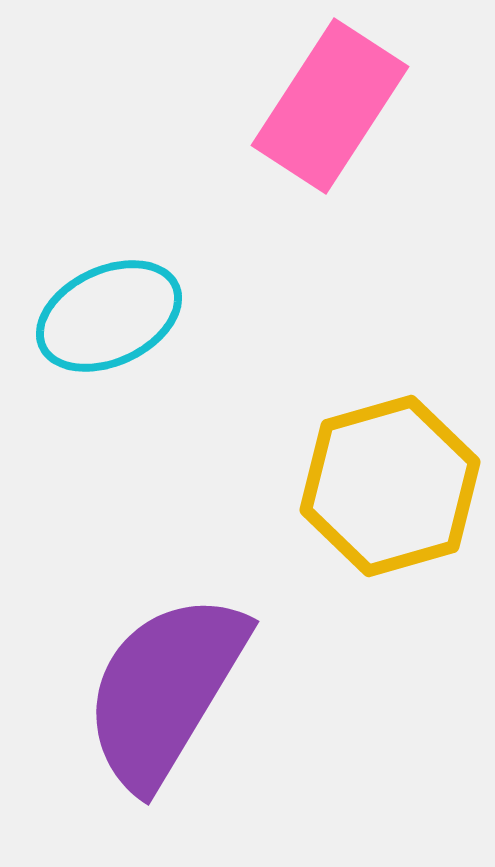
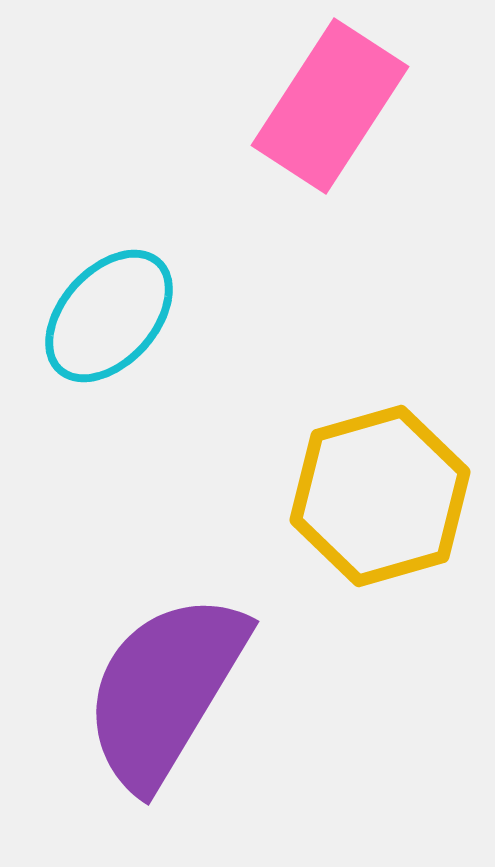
cyan ellipse: rotated 23 degrees counterclockwise
yellow hexagon: moved 10 px left, 10 px down
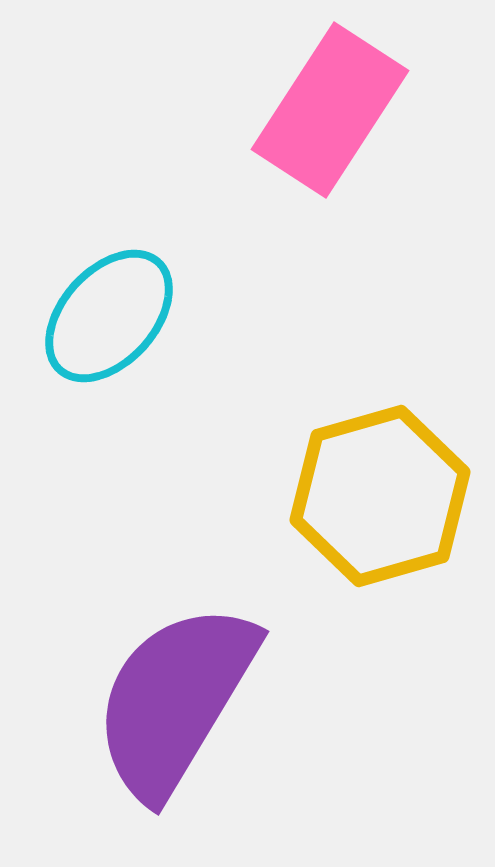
pink rectangle: moved 4 px down
purple semicircle: moved 10 px right, 10 px down
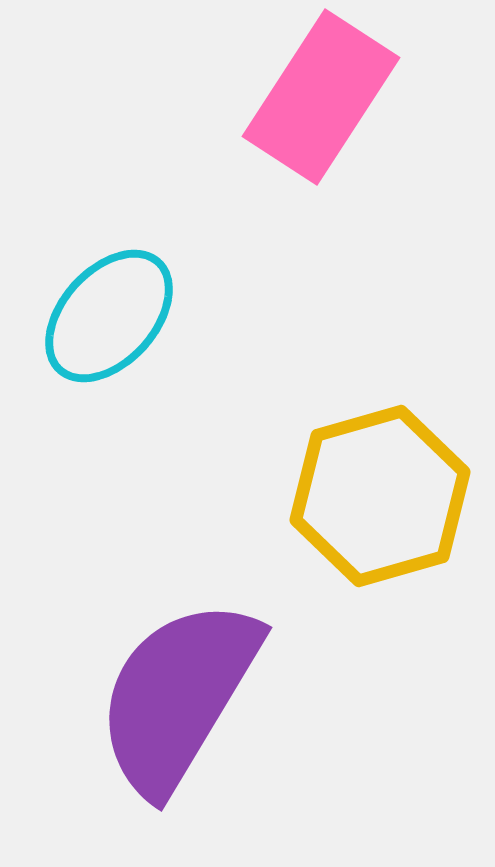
pink rectangle: moved 9 px left, 13 px up
purple semicircle: moved 3 px right, 4 px up
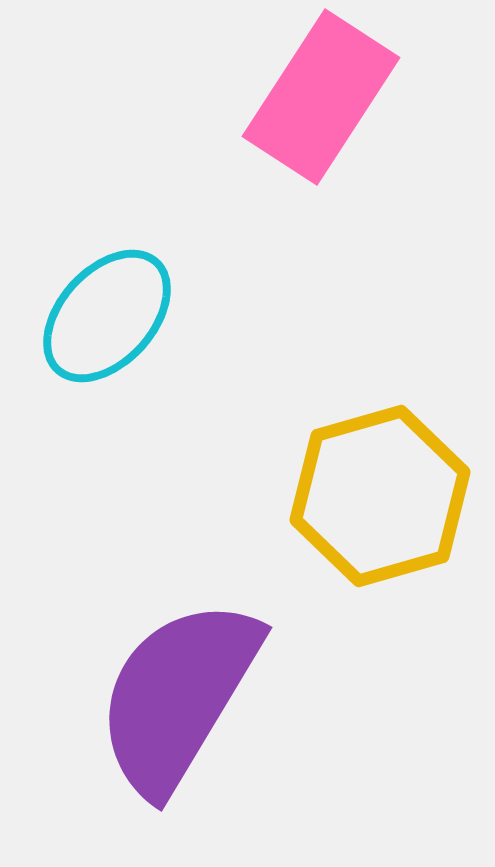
cyan ellipse: moved 2 px left
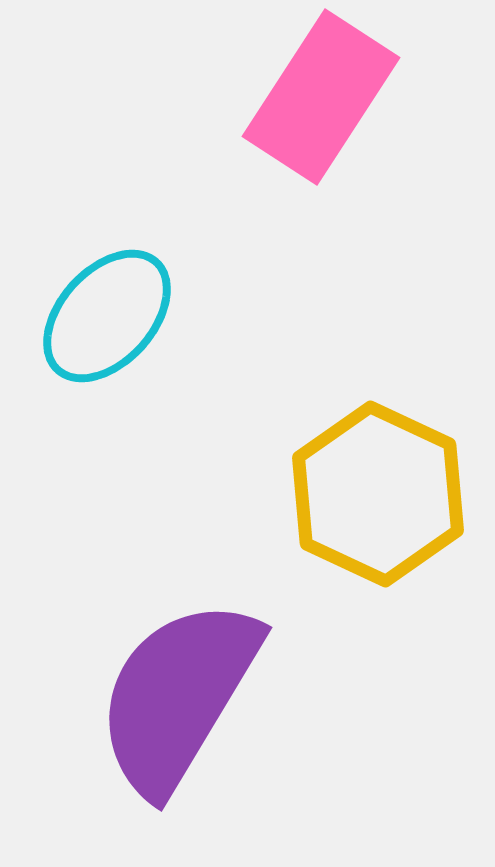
yellow hexagon: moved 2 px left, 2 px up; rotated 19 degrees counterclockwise
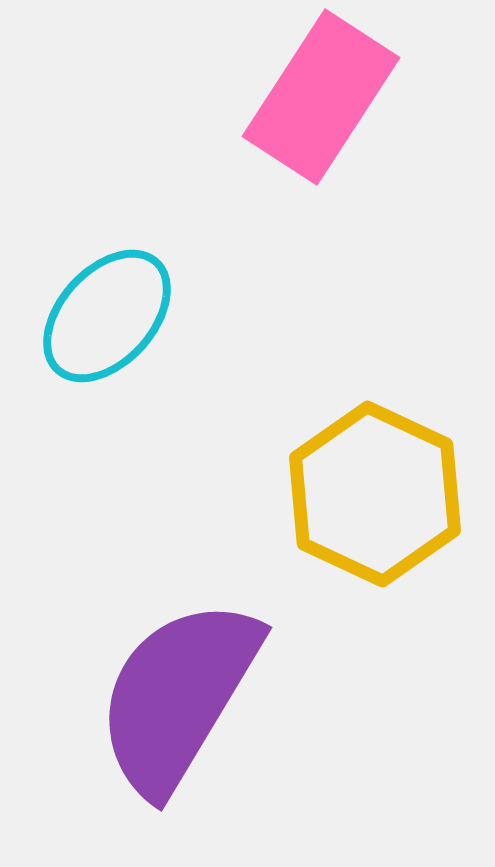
yellow hexagon: moved 3 px left
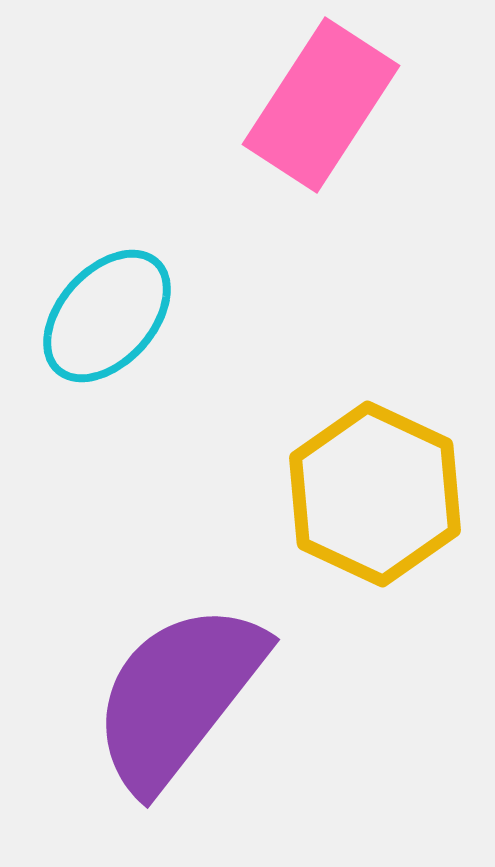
pink rectangle: moved 8 px down
purple semicircle: rotated 7 degrees clockwise
